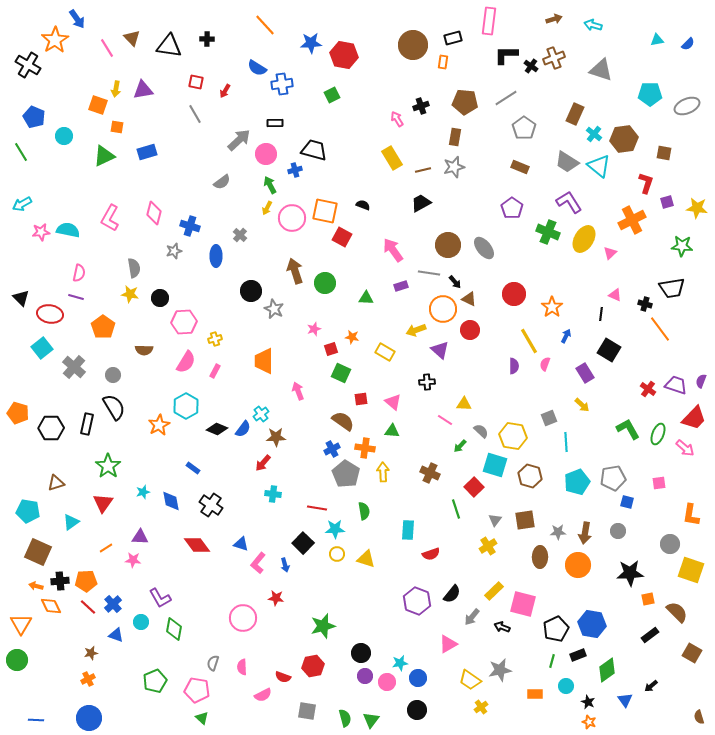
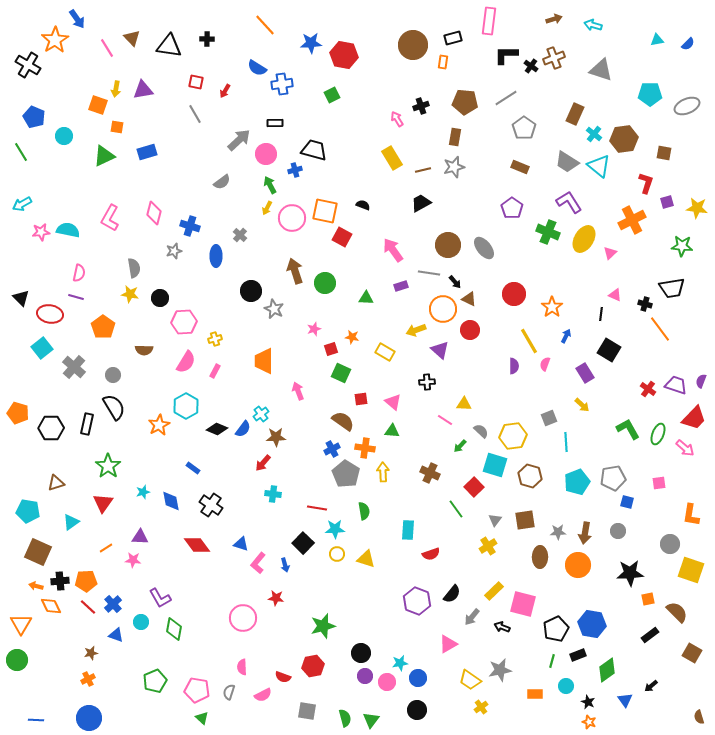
yellow hexagon at (513, 436): rotated 16 degrees counterclockwise
green line at (456, 509): rotated 18 degrees counterclockwise
gray semicircle at (213, 663): moved 16 px right, 29 px down
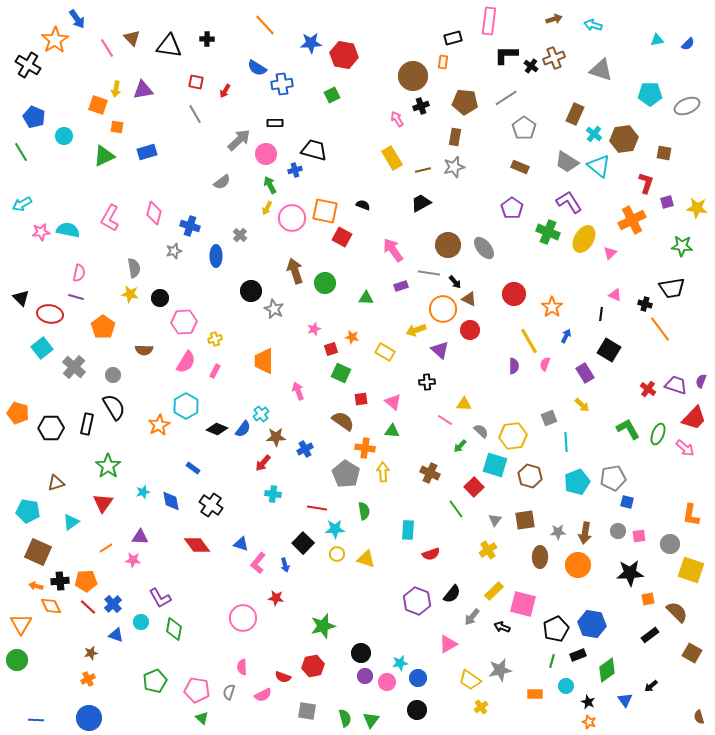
brown circle at (413, 45): moved 31 px down
blue cross at (332, 449): moved 27 px left
pink square at (659, 483): moved 20 px left, 53 px down
yellow cross at (488, 546): moved 4 px down
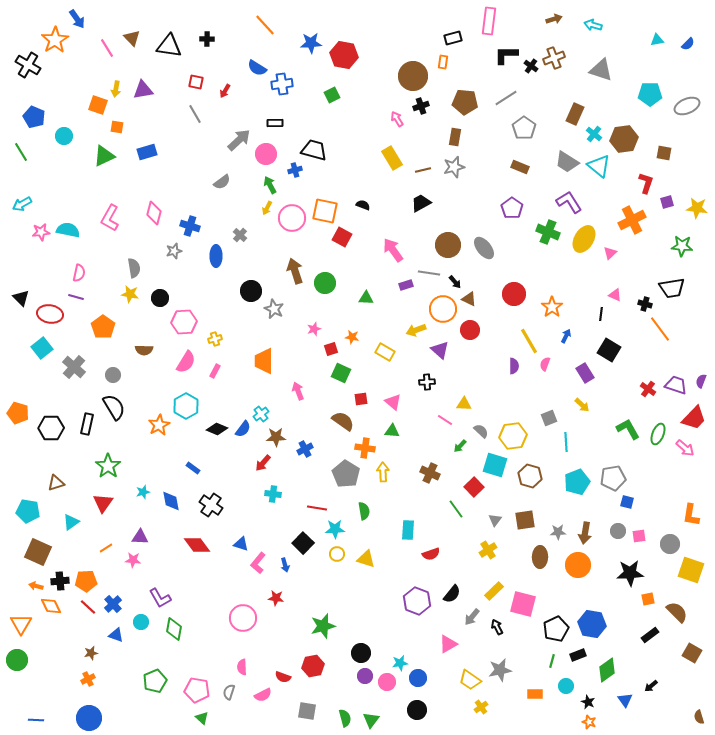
purple rectangle at (401, 286): moved 5 px right, 1 px up
black arrow at (502, 627): moved 5 px left; rotated 42 degrees clockwise
